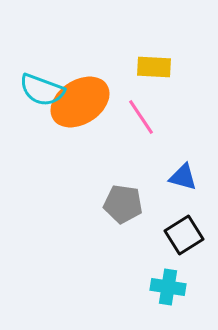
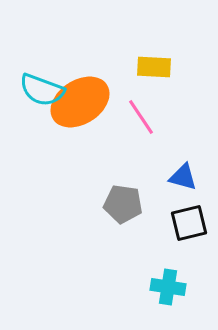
black square: moved 5 px right, 12 px up; rotated 18 degrees clockwise
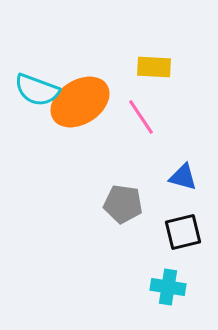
cyan semicircle: moved 5 px left
black square: moved 6 px left, 9 px down
